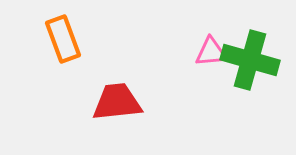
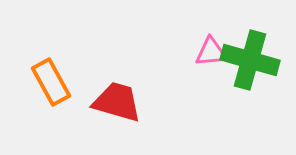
orange rectangle: moved 12 px left, 43 px down; rotated 9 degrees counterclockwise
red trapezoid: rotated 22 degrees clockwise
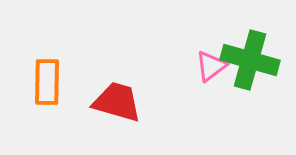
pink triangle: moved 14 px down; rotated 32 degrees counterclockwise
orange rectangle: moved 4 px left; rotated 30 degrees clockwise
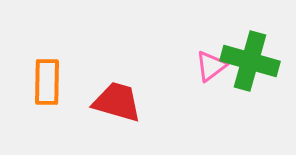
green cross: moved 1 px down
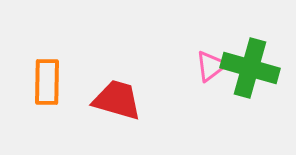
green cross: moved 7 px down
red trapezoid: moved 2 px up
